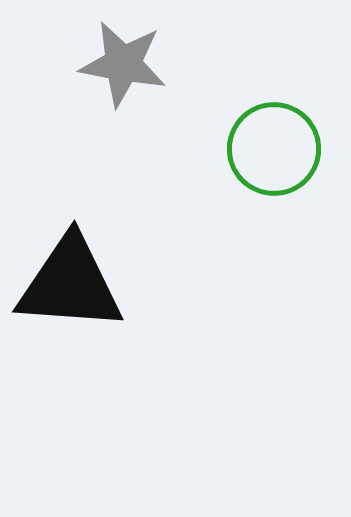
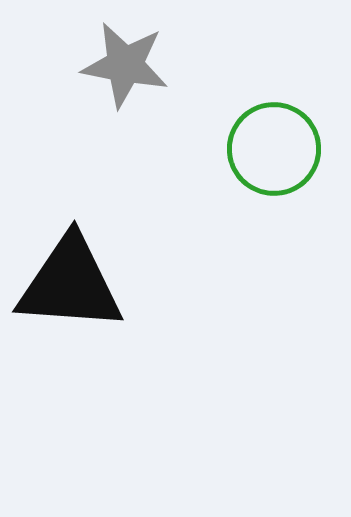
gray star: moved 2 px right, 1 px down
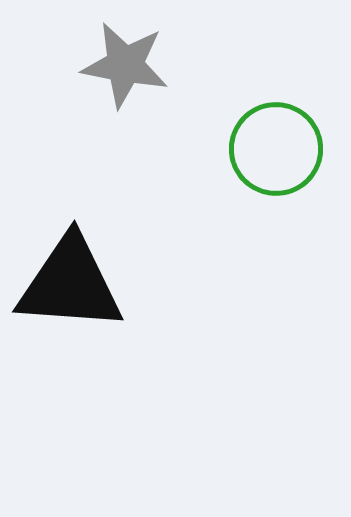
green circle: moved 2 px right
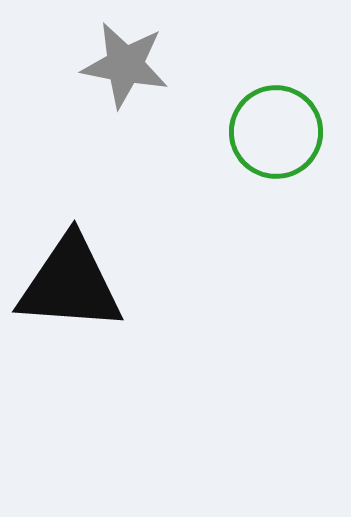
green circle: moved 17 px up
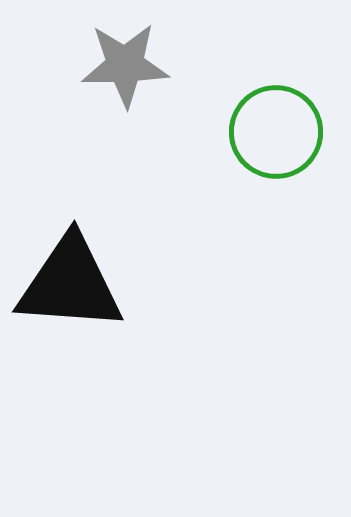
gray star: rotated 12 degrees counterclockwise
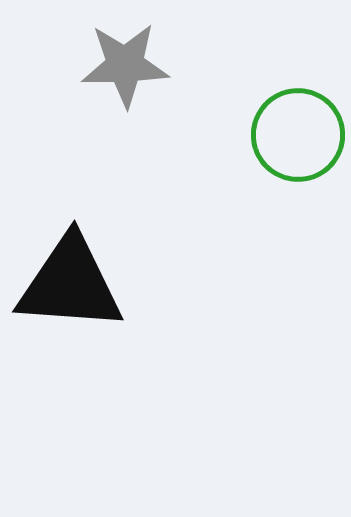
green circle: moved 22 px right, 3 px down
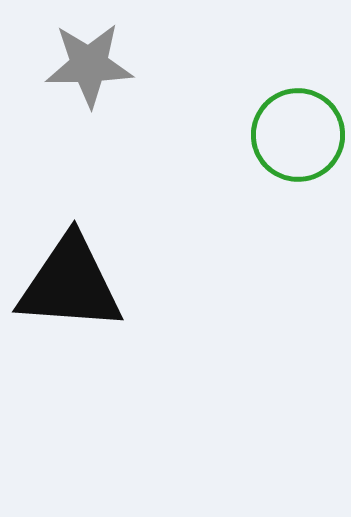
gray star: moved 36 px left
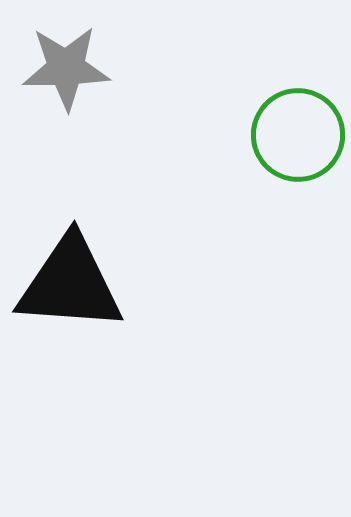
gray star: moved 23 px left, 3 px down
